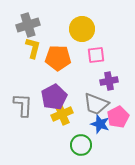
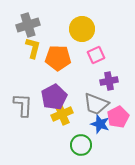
pink square: rotated 18 degrees counterclockwise
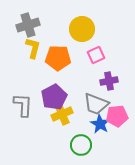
pink pentagon: moved 1 px left, 1 px up; rotated 20 degrees clockwise
blue star: rotated 12 degrees clockwise
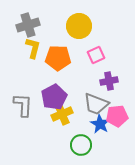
yellow circle: moved 3 px left, 3 px up
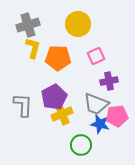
yellow circle: moved 1 px left, 2 px up
pink square: moved 1 px down
blue star: rotated 18 degrees counterclockwise
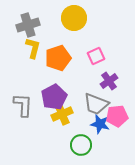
yellow circle: moved 4 px left, 6 px up
orange pentagon: rotated 20 degrees counterclockwise
purple cross: rotated 24 degrees counterclockwise
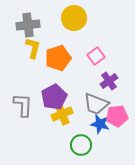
gray cross: rotated 10 degrees clockwise
pink square: rotated 12 degrees counterclockwise
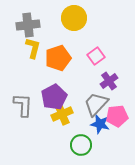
gray trapezoid: rotated 112 degrees clockwise
